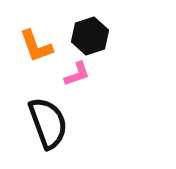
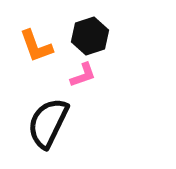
pink L-shape: moved 6 px right, 1 px down
black semicircle: rotated 134 degrees counterclockwise
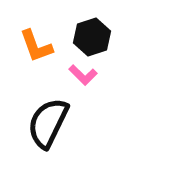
black hexagon: moved 2 px right, 1 px down
pink L-shape: rotated 64 degrees clockwise
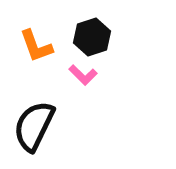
black semicircle: moved 14 px left, 3 px down
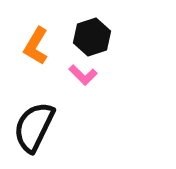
orange L-shape: rotated 51 degrees clockwise
black semicircle: moved 1 px down
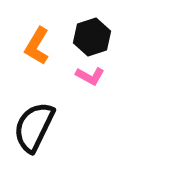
orange L-shape: moved 1 px right
pink L-shape: moved 7 px right, 1 px down; rotated 16 degrees counterclockwise
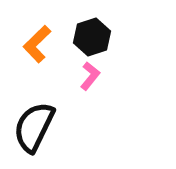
orange L-shape: moved 2 px up; rotated 15 degrees clockwise
pink L-shape: rotated 80 degrees counterclockwise
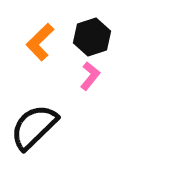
orange L-shape: moved 3 px right, 2 px up
black semicircle: rotated 20 degrees clockwise
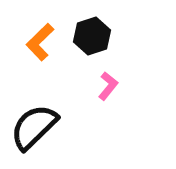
black hexagon: moved 1 px up
pink L-shape: moved 18 px right, 10 px down
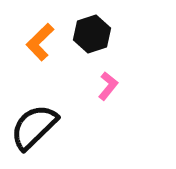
black hexagon: moved 2 px up
